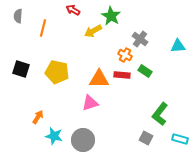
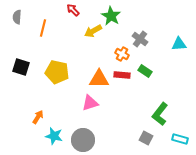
red arrow: rotated 16 degrees clockwise
gray semicircle: moved 1 px left, 1 px down
cyan triangle: moved 1 px right, 2 px up
orange cross: moved 3 px left, 1 px up
black square: moved 2 px up
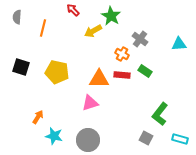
gray circle: moved 5 px right
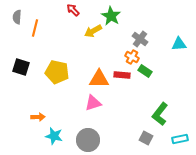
orange line: moved 8 px left
orange cross: moved 10 px right, 3 px down
pink triangle: moved 3 px right
orange arrow: rotated 56 degrees clockwise
cyan rectangle: rotated 28 degrees counterclockwise
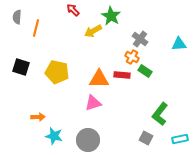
orange line: moved 1 px right
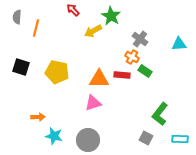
cyan rectangle: rotated 14 degrees clockwise
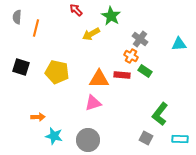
red arrow: moved 3 px right
yellow arrow: moved 2 px left, 3 px down
orange cross: moved 1 px left, 1 px up
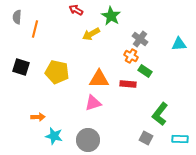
red arrow: rotated 16 degrees counterclockwise
orange line: moved 1 px left, 1 px down
red rectangle: moved 6 px right, 9 px down
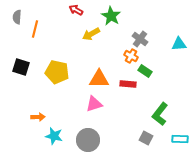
pink triangle: moved 1 px right, 1 px down
